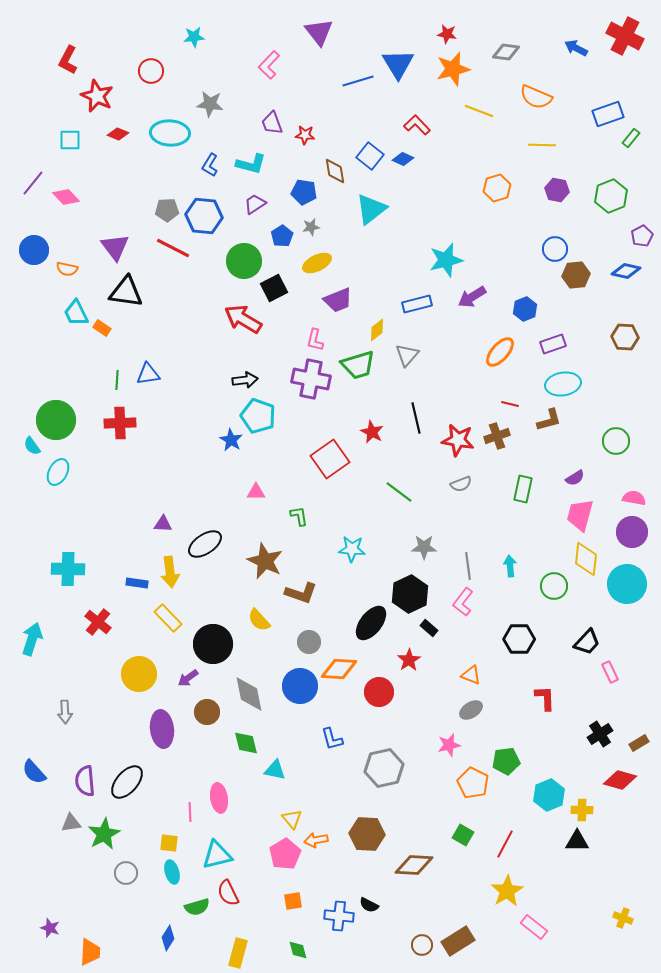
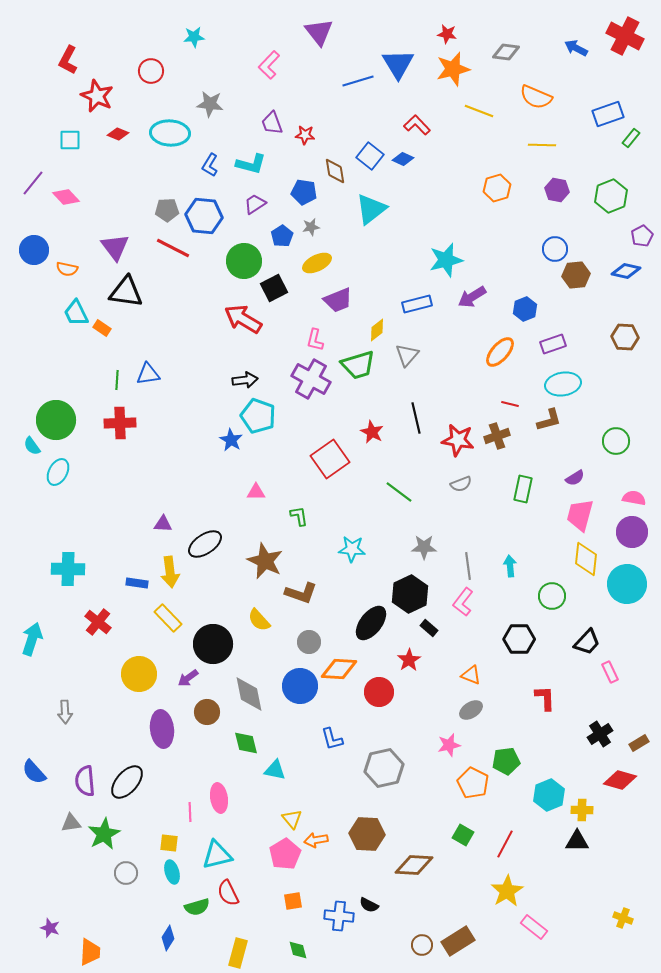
purple cross at (311, 379): rotated 18 degrees clockwise
green circle at (554, 586): moved 2 px left, 10 px down
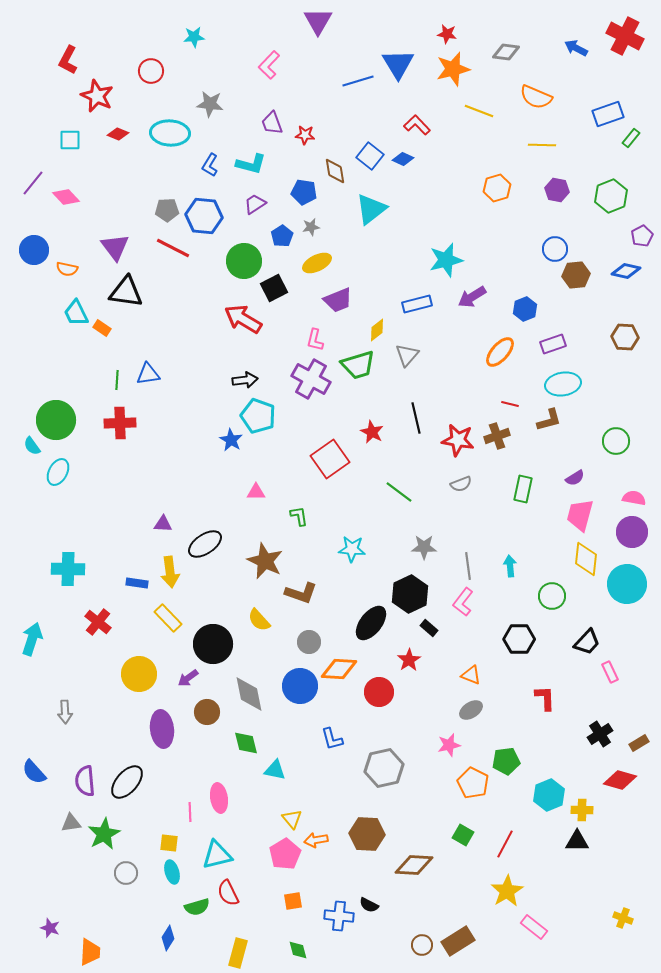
purple triangle at (319, 32): moved 1 px left, 11 px up; rotated 8 degrees clockwise
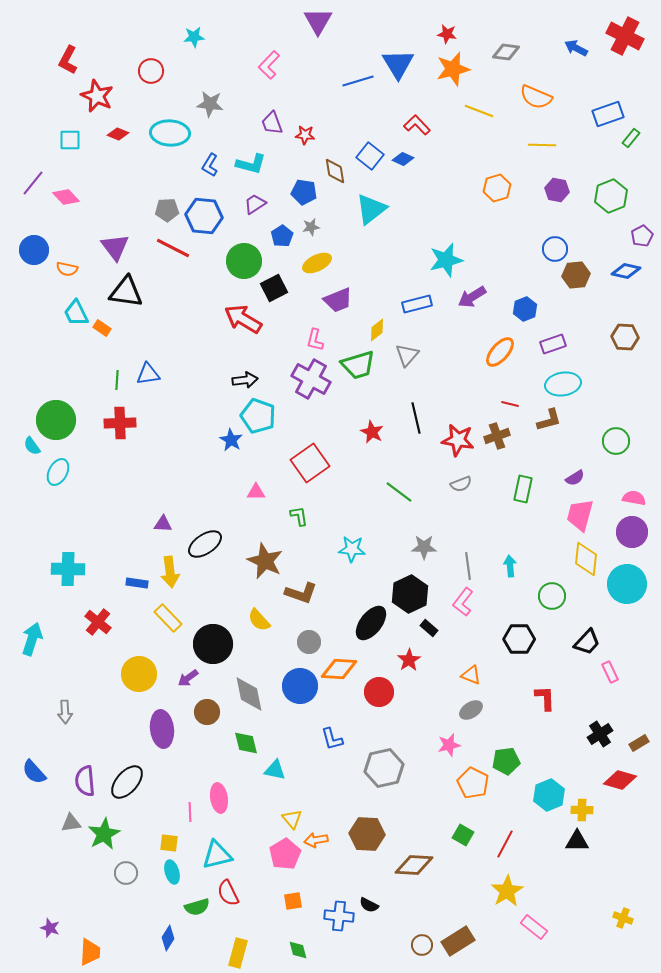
red square at (330, 459): moved 20 px left, 4 px down
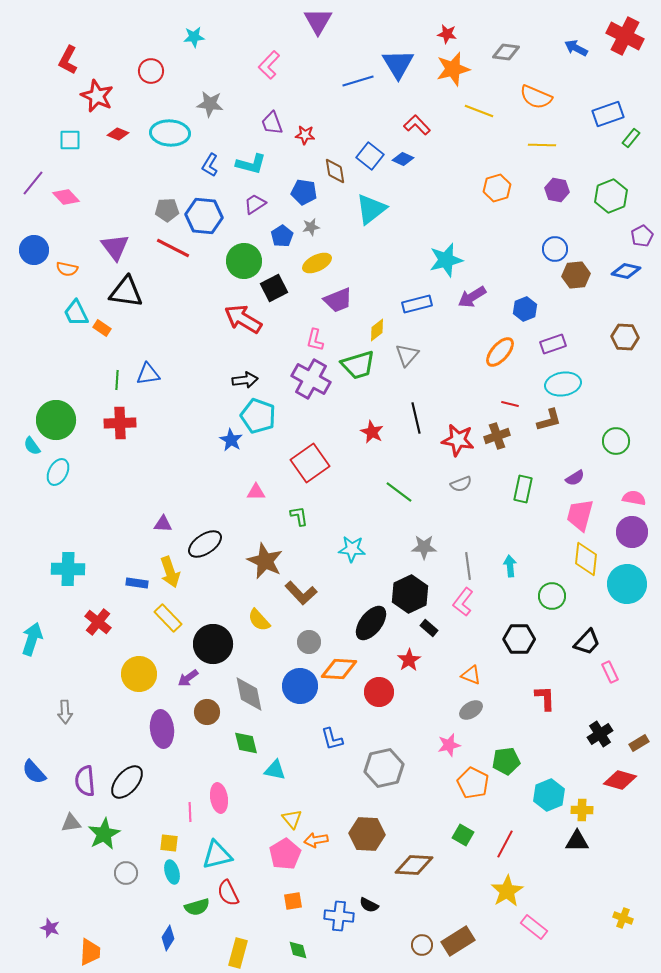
yellow arrow at (170, 572): rotated 12 degrees counterclockwise
brown L-shape at (301, 593): rotated 28 degrees clockwise
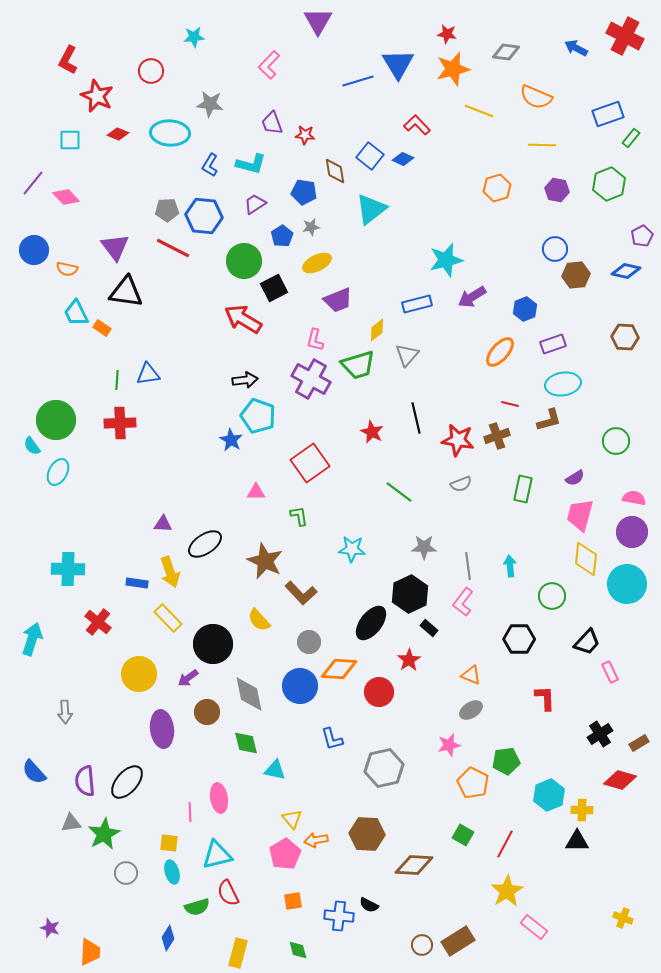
green hexagon at (611, 196): moved 2 px left, 12 px up
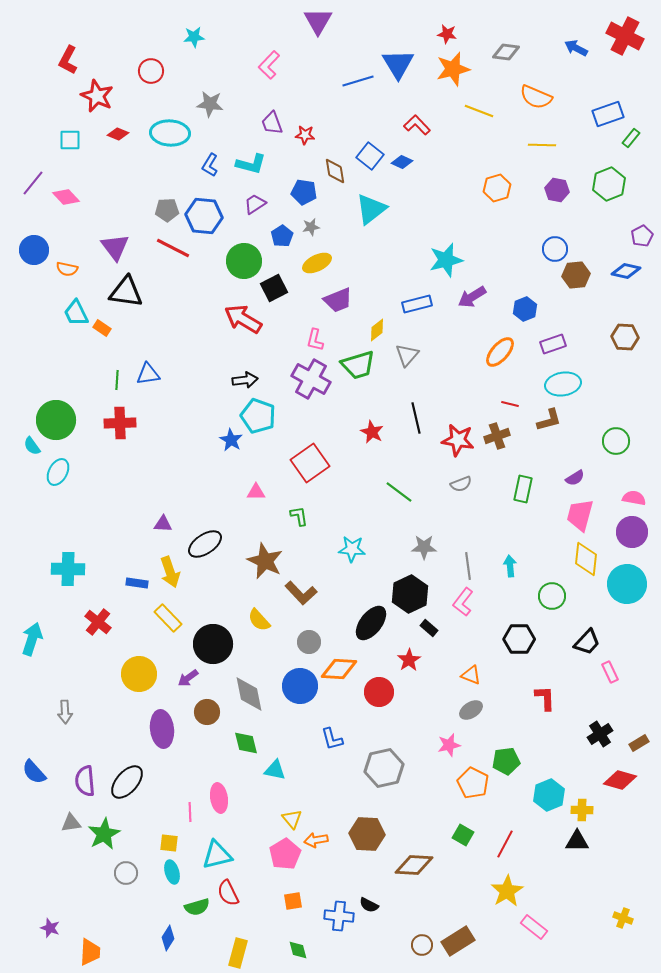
blue diamond at (403, 159): moved 1 px left, 3 px down
